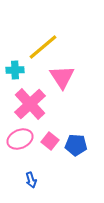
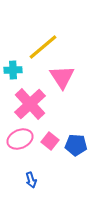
cyan cross: moved 2 px left
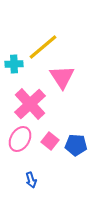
cyan cross: moved 1 px right, 6 px up
pink ellipse: rotated 35 degrees counterclockwise
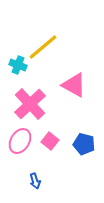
cyan cross: moved 4 px right, 1 px down; rotated 24 degrees clockwise
pink triangle: moved 12 px right, 8 px down; rotated 28 degrees counterclockwise
pink ellipse: moved 2 px down
blue pentagon: moved 8 px right, 1 px up; rotated 10 degrees clockwise
blue arrow: moved 4 px right, 1 px down
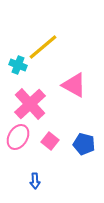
pink ellipse: moved 2 px left, 4 px up
blue arrow: rotated 14 degrees clockwise
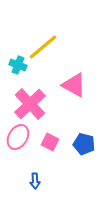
pink square: moved 1 px down; rotated 12 degrees counterclockwise
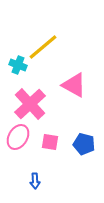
pink square: rotated 18 degrees counterclockwise
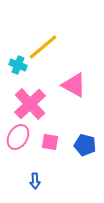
blue pentagon: moved 1 px right, 1 px down
